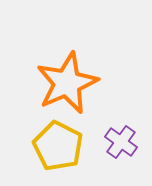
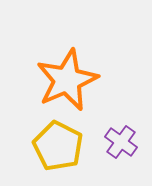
orange star: moved 3 px up
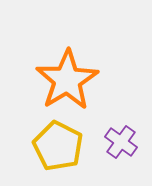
orange star: rotated 8 degrees counterclockwise
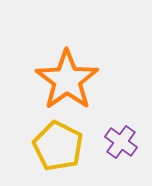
orange star: rotated 4 degrees counterclockwise
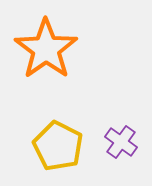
orange star: moved 21 px left, 31 px up
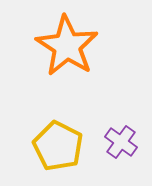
orange star: moved 21 px right, 3 px up; rotated 4 degrees counterclockwise
